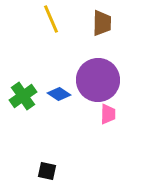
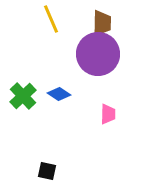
purple circle: moved 26 px up
green cross: rotated 8 degrees counterclockwise
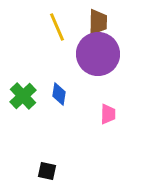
yellow line: moved 6 px right, 8 px down
brown trapezoid: moved 4 px left, 1 px up
blue diamond: rotated 65 degrees clockwise
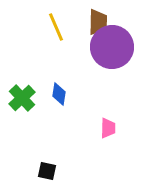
yellow line: moved 1 px left
purple circle: moved 14 px right, 7 px up
green cross: moved 1 px left, 2 px down
pink trapezoid: moved 14 px down
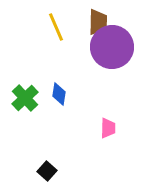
green cross: moved 3 px right
black square: rotated 30 degrees clockwise
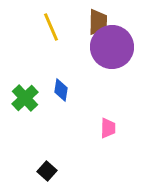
yellow line: moved 5 px left
blue diamond: moved 2 px right, 4 px up
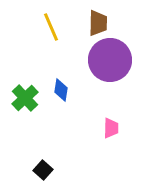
brown trapezoid: moved 1 px down
purple circle: moved 2 px left, 13 px down
pink trapezoid: moved 3 px right
black square: moved 4 px left, 1 px up
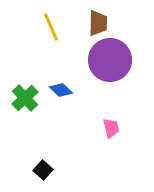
blue diamond: rotated 55 degrees counterclockwise
pink trapezoid: rotated 15 degrees counterclockwise
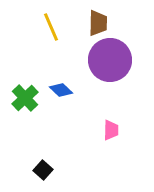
pink trapezoid: moved 2 px down; rotated 15 degrees clockwise
